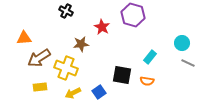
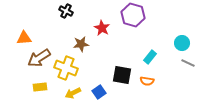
red star: moved 1 px down
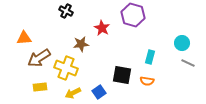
cyan rectangle: rotated 24 degrees counterclockwise
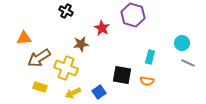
yellow rectangle: rotated 24 degrees clockwise
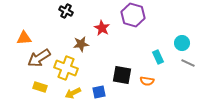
cyan rectangle: moved 8 px right; rotated 40 degrees counterclockwise
blue square: rotated 24 degrees clockwise
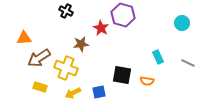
purple hexagon: moved 10 px left
red star: moved 1 px left
cyan circle: moved 20 px up
